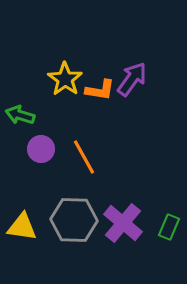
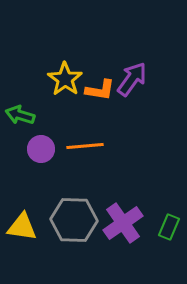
orange line: moved 1 px right, 11 px up; rotated 66 degrees counterclockwise
purple cross: rotated 15 degrees clockwise
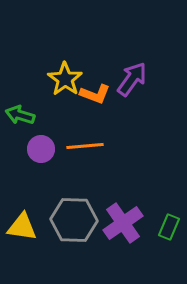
orange L-shape: moved 5 px left, 4 px down; rotated 12 degrees clockwise
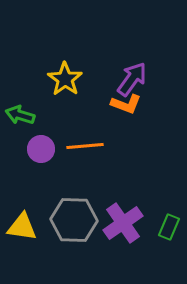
orange L-shape: moved 31 px right, 10 px down
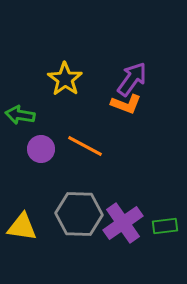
green arrow: rotated 8 degrees counterclockwise
orange line: rotated 33 degrees clockwise
gray hexagon: moved 5 px right, 6 px up
green rectangle: moved 4 px left, 1 px up; rotated 60 degrees clockwise
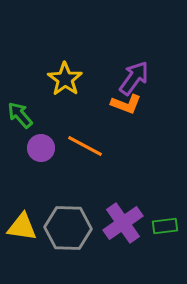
purple arrow: moved 2 px right, 1 px up
green arrow: rotated 40 degrees clockwise
purple circle: moved 1 px up
gray hexagon: moved 11 px left, 14 px down
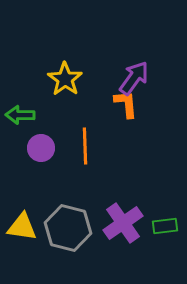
orange L-shape: rotated 116 degrees counterclockwise
green arrow: rotated 48 degrees counterclockwise
orange line: rotated 60 degrees clockwise
gray hexagon: rotated 12 degrees clockwise
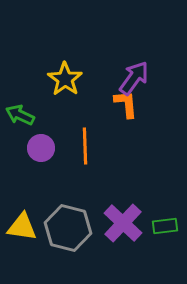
green arrow: rotated 24 degrees clockwise
purple cross: rotated 12 degrees counterclockwise
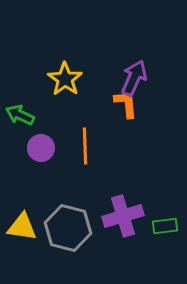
purple arrow: rotated 12 degrees counterclockwise
purple cross: moved 7 px up; rotated 30 degrees clockwise
